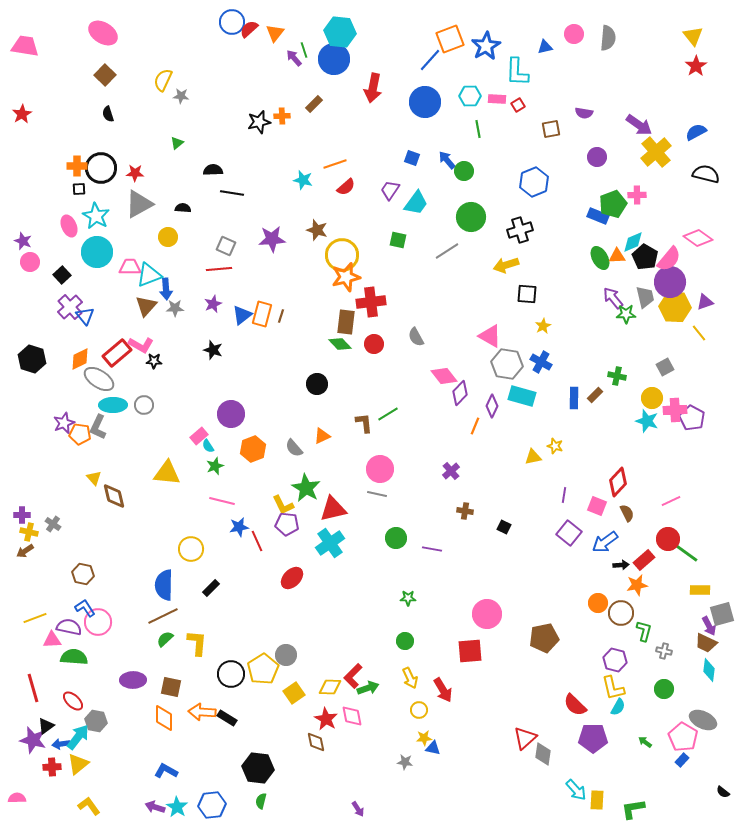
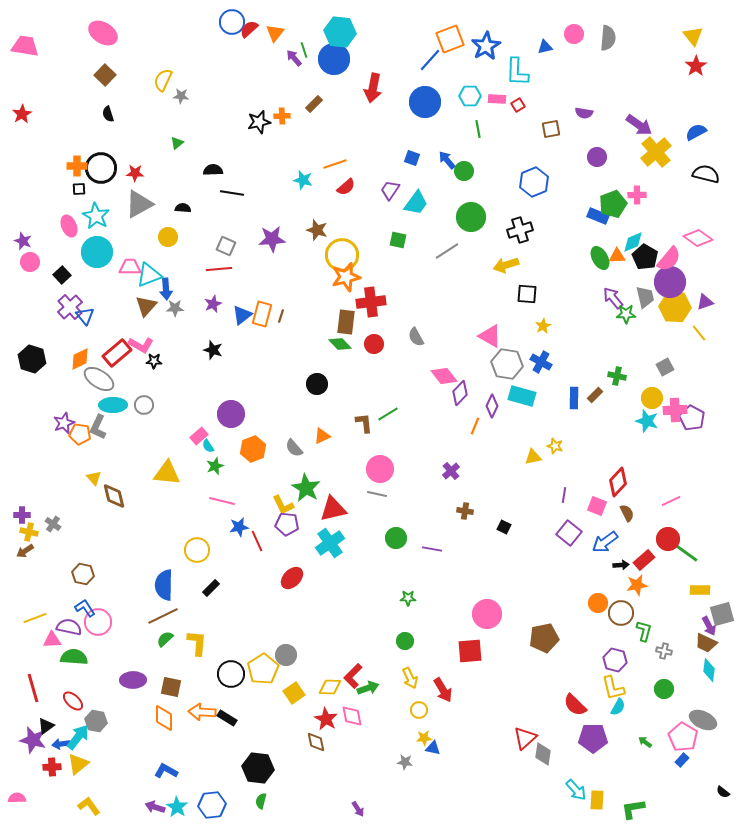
yellow circle at (191, 549): moved 6 px right, 1 px down
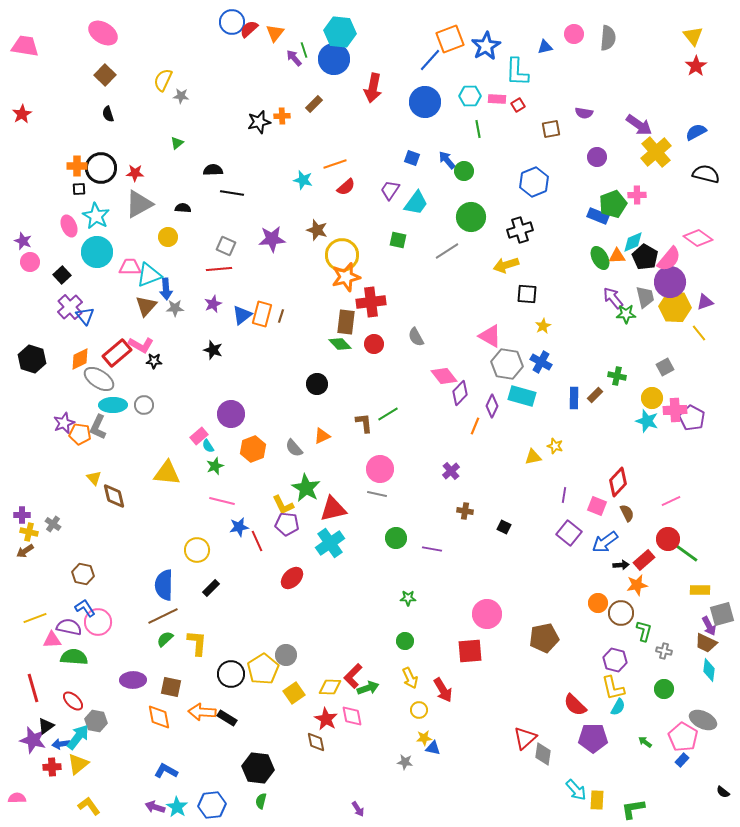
orange diamond at (164, 718): moved 5 px left, 1 px up; rotated 12 degrees counterclockwise
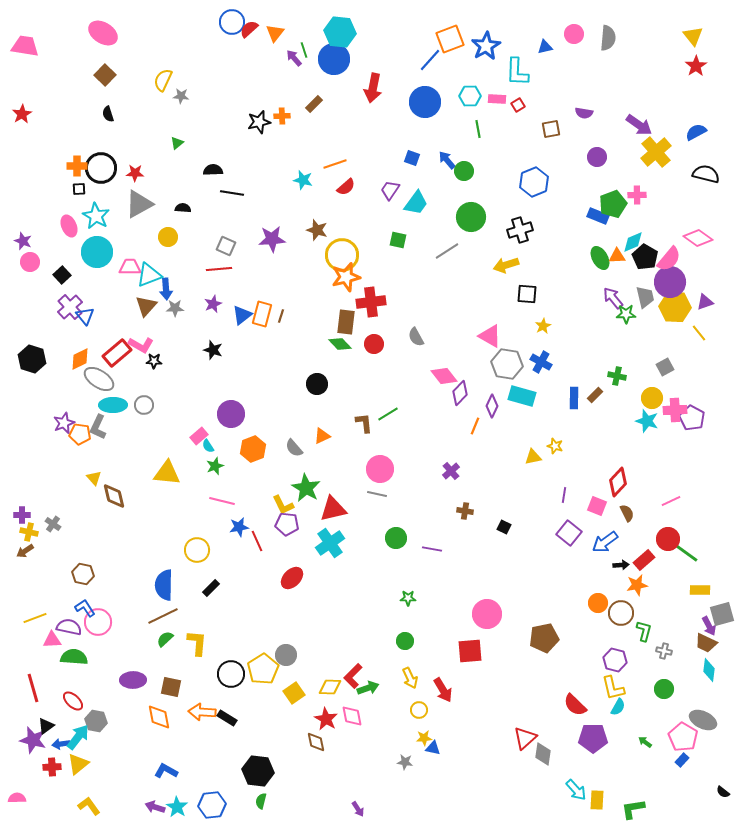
black hexagon at (258, 768): moved 3 px down
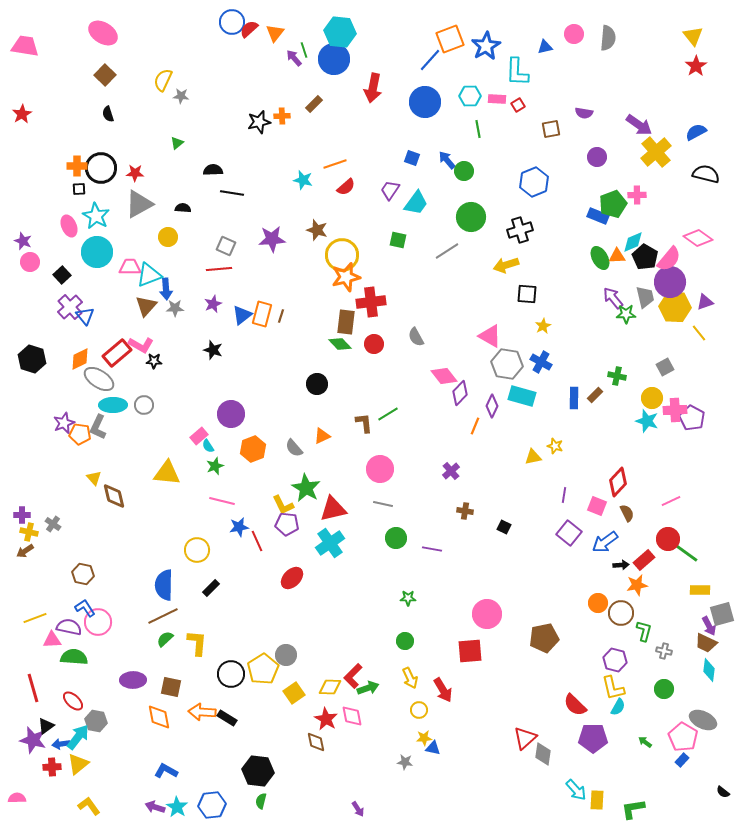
gray line at (377, 494): moved 6 px right, 10 px down
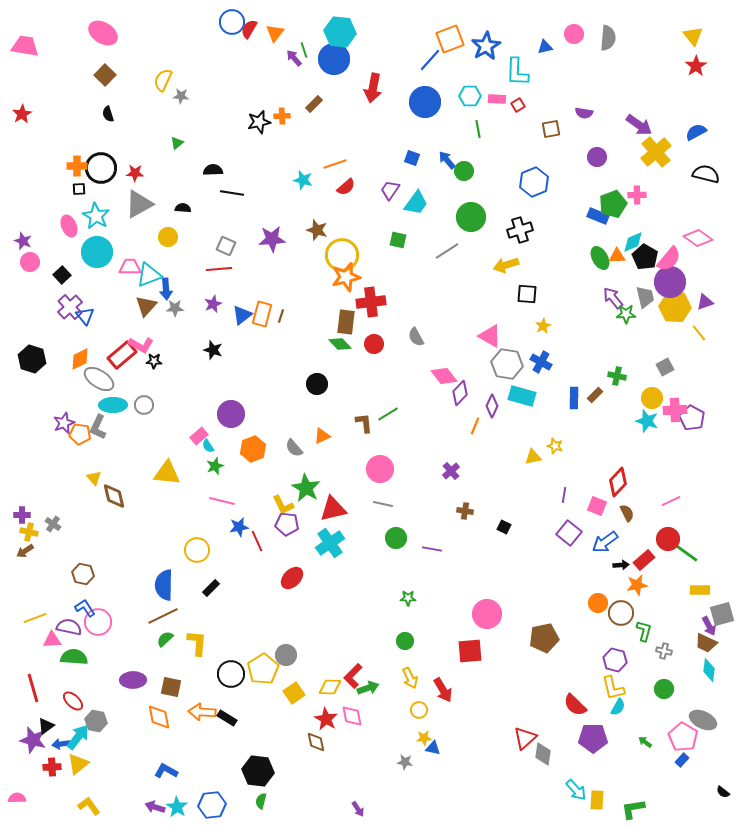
red semicircle at (249, 29): rotated 18 degrees counterclockwise
red rectangle at (117, 353): moved 5 px right, 2 px down
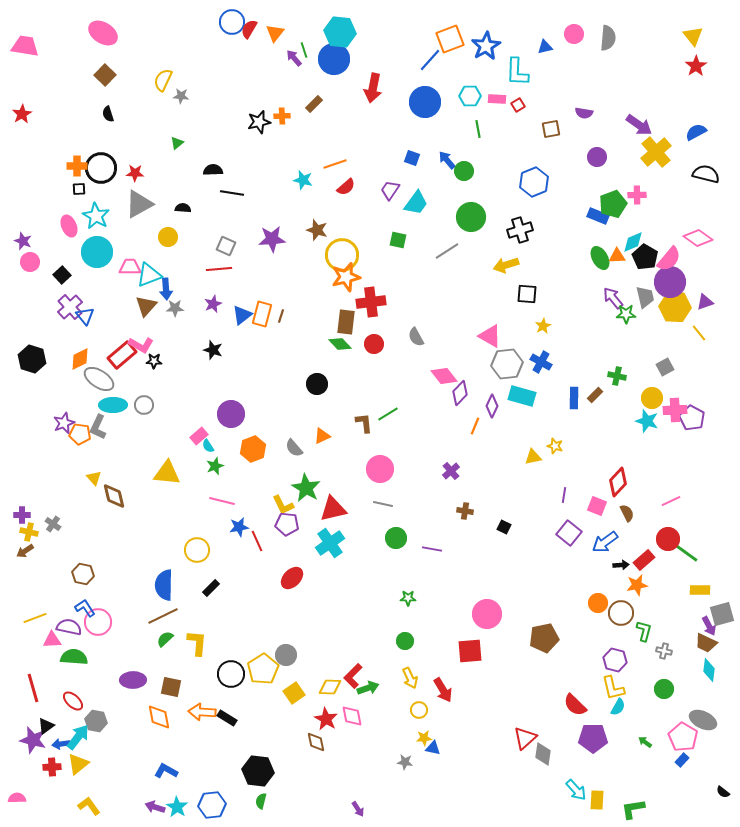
gray hexagon at (507, 364): rotated 16 degrees counterclockwise
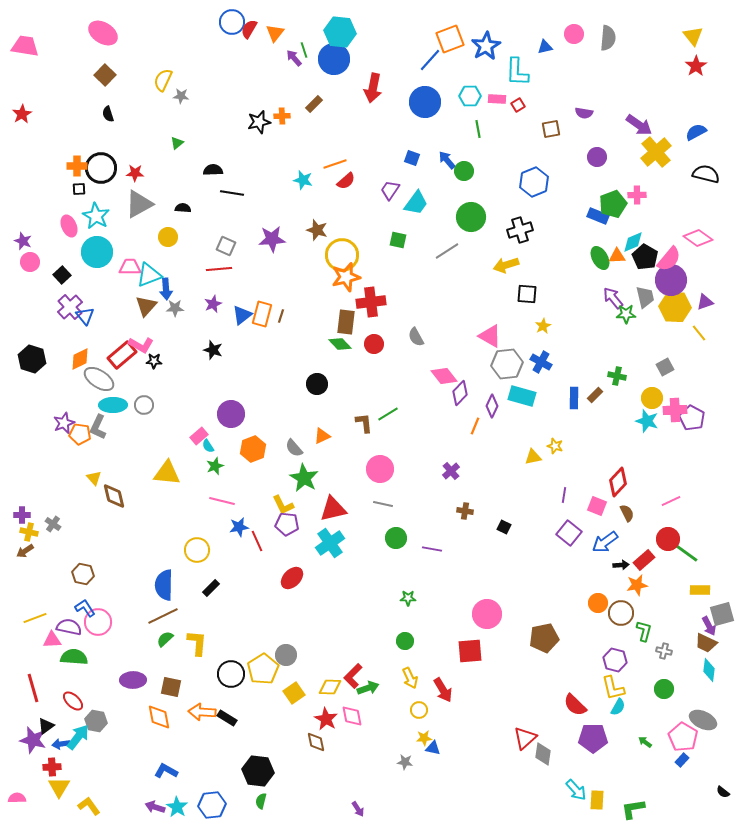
red semicircle at (346, 187): moved 6 px up
purple circle at (670, 282): moved 1 px right, 2 px up
green star at (306, 488): moved 2 px left, 10 px up
yellow triangle at (78, 764): moved 19 px left, 23 px down; rotated 20 degrees counterclockwise
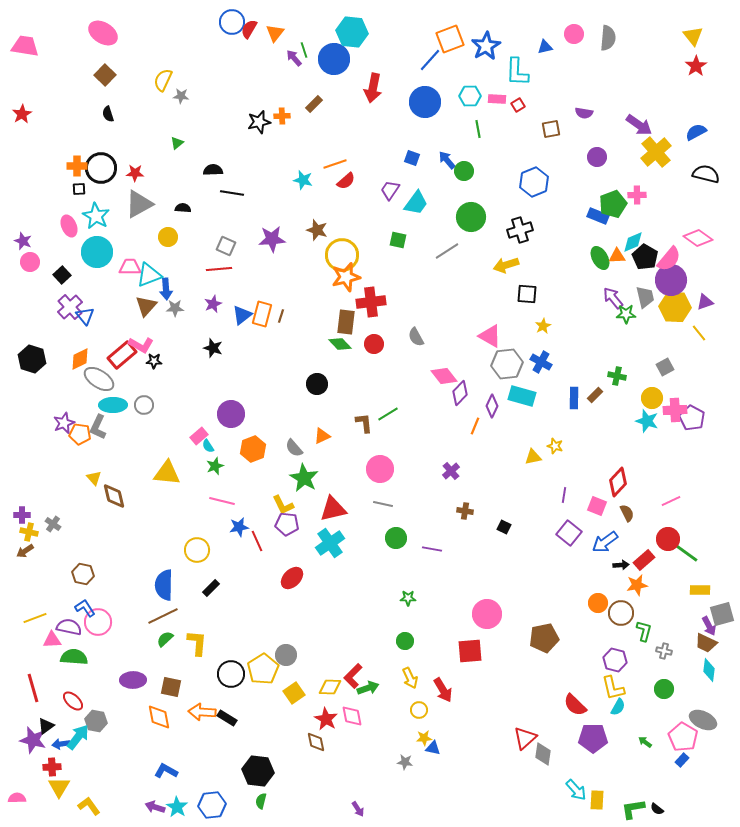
cyan hexagon at (340, 32): moved 12 px right
black star at (213, 350): moved 2 px up
black semicircle at (723, 792): moved 66 px left, 17 px down
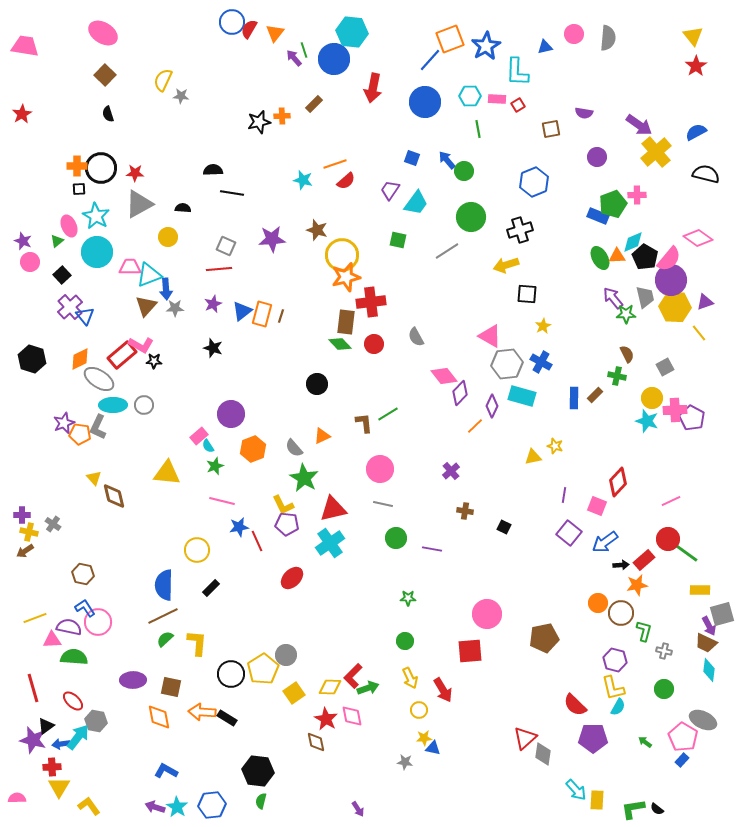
green triangle at (177, 143): moved 120 px left, 98 px down
blue triangle at (242, 315): moved 4 px up
orange line at (475, 426): rotated 24 degrees clockwise
brown semicircle at (627, 513): moved 159 px up
